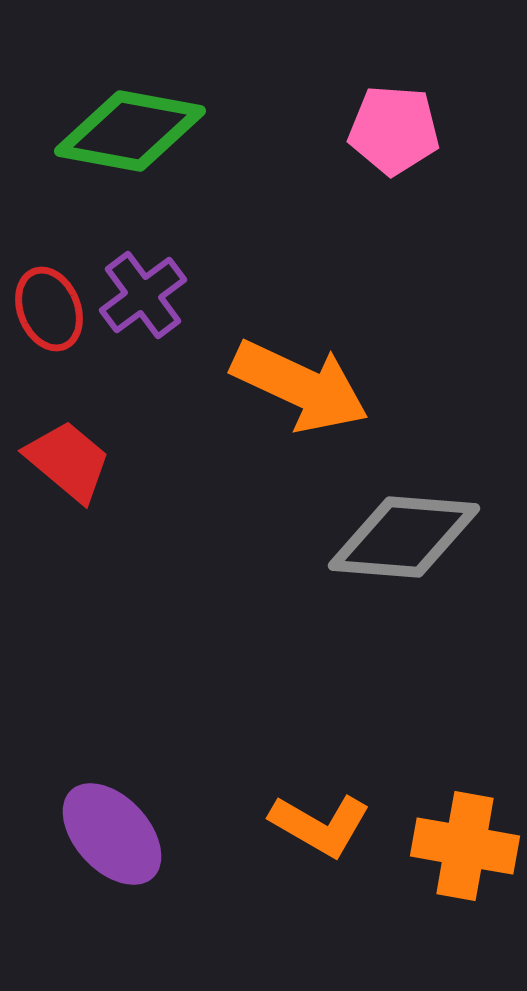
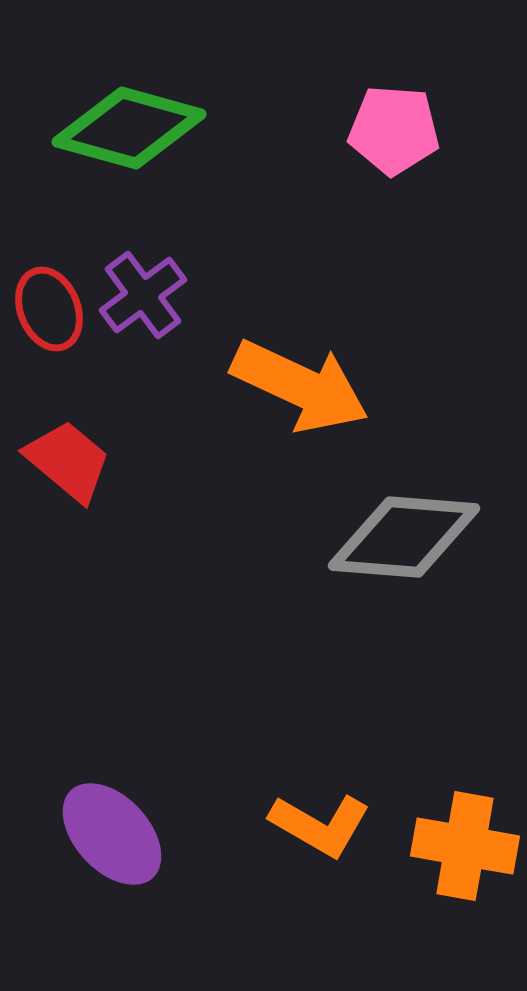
green diamond: moved 1 px left, 3 px up; rotated 5 degrees clockwise
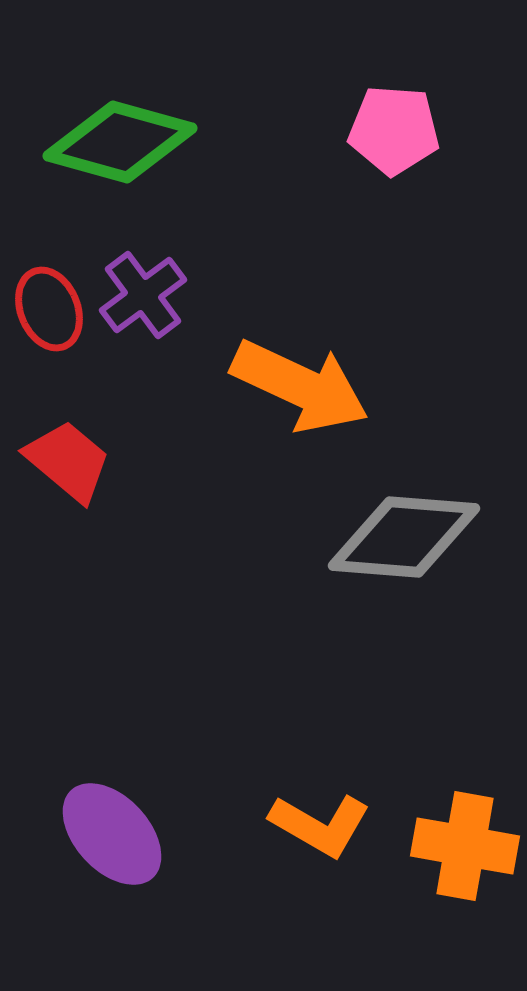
green diamond: moved 9 px left, 14 px down
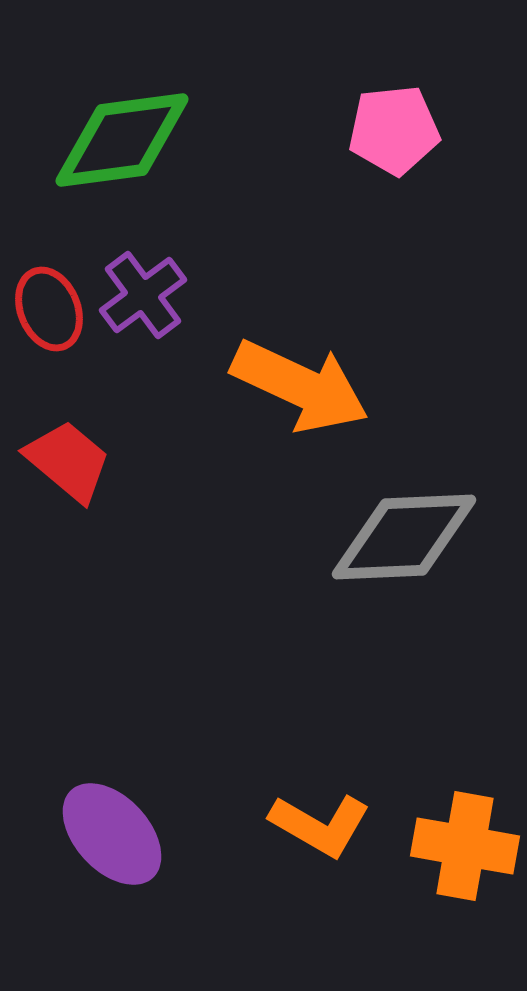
pink pentagon: rotated 10 degrees counterclockwise
green diamond: moved 2 px right, 2 px up; rotated 23 degrees counterclockwise
gray diamond: rotated 7 degrees counterclockwise
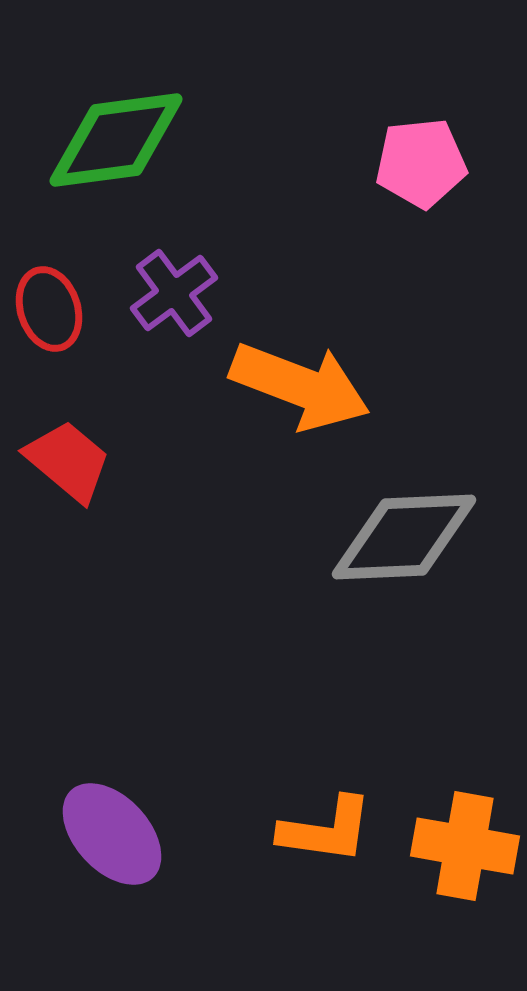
pink pentagon: moved 27 px right, 33 px down
green diamond: moved 6 px left
purple cross: moved 31 px right, 2 px up
red ellipse: rotated 4 degrees clockwise
orange arrow: rotated 4 degrees counterclockwise
orange L-shape: moved 6 px right, 5 px down; rotated 22 degrees counterclockwise
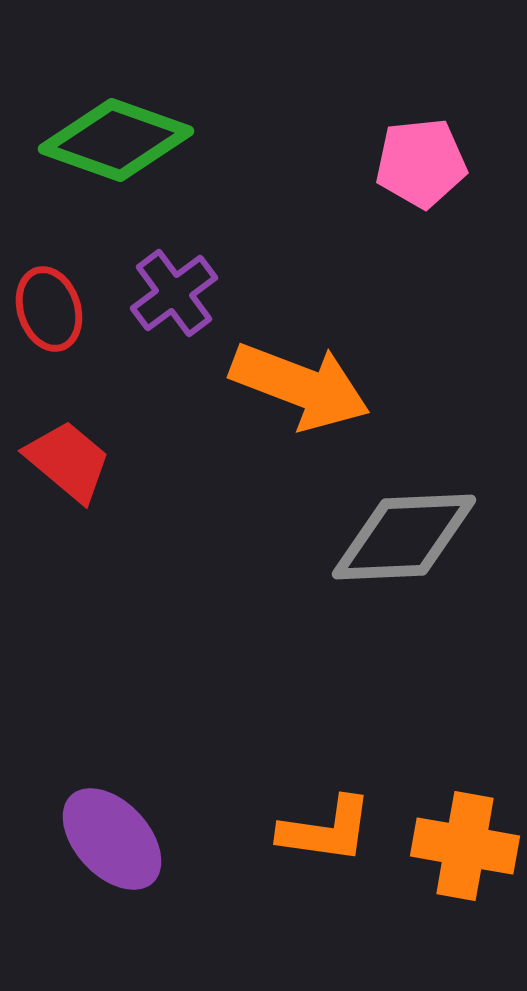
green diamond: rotated 27 degrees clockwise
purple ellipse: moved 5 px down
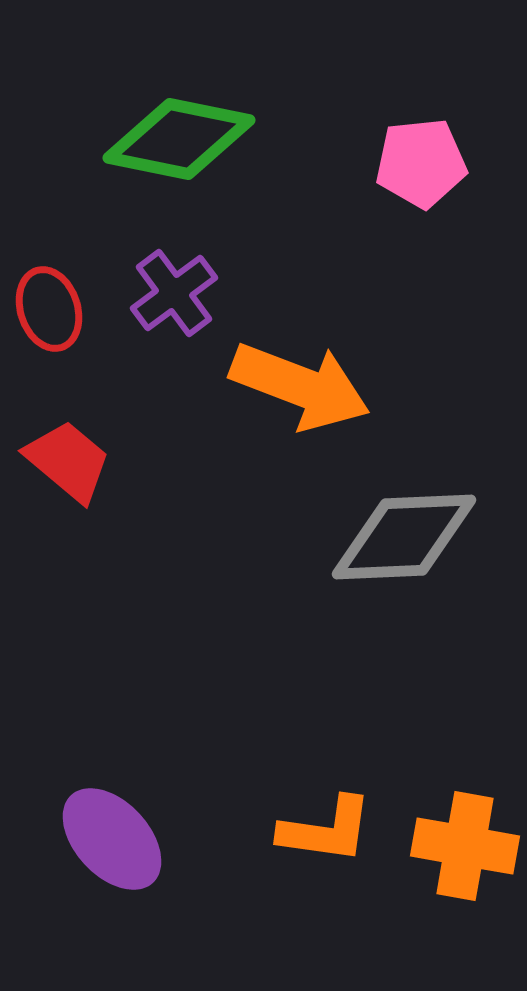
green diamond: moved 63 px right, 1 px up; rotated 8 degrees counterclockwise
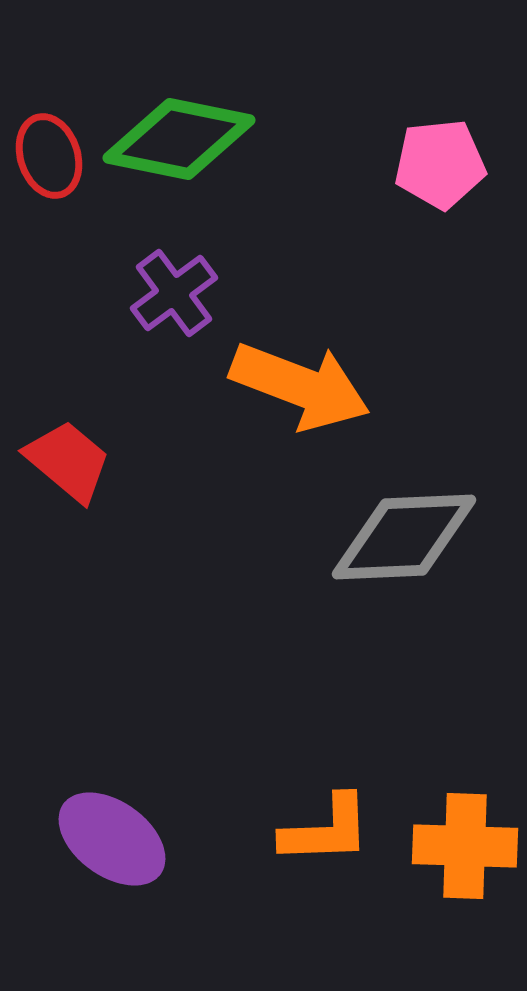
pink pentagon: moved 19 px right, 1 px down
red ellipse: moved 153 px up
orange L-shape: rotated 10 degrees counterclockwise
purple ellipse: rotated 11 degrees counterclockwise
orange cross: rotated 8 degrees counterclockwise
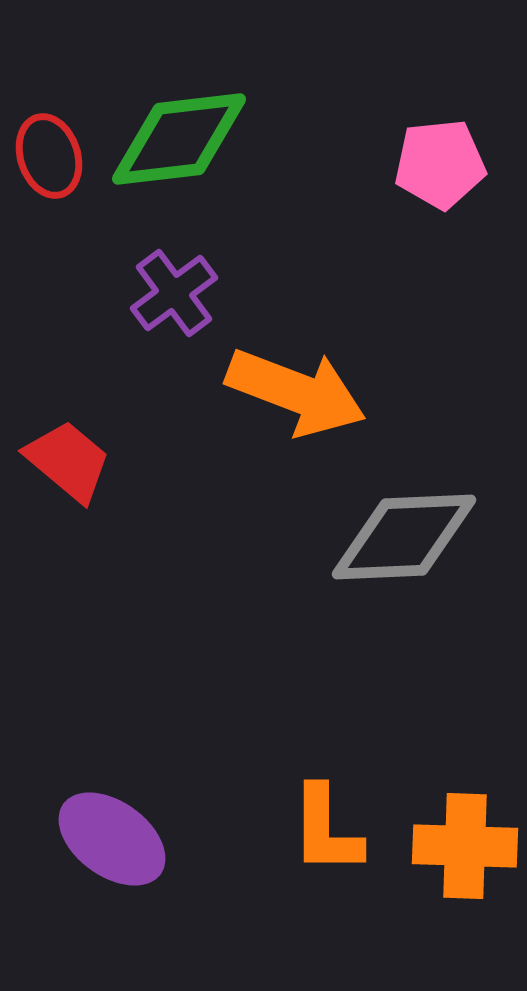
green diamond: rotated 18 degrees counterclockwise
orange arrow: moved 4 px left, 6 px down
orange L-shape: rotated 92 degrees clockwise
